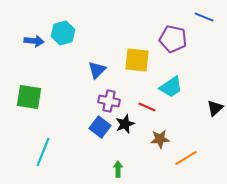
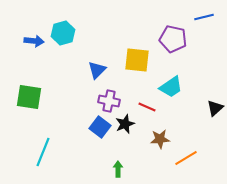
blue line: rotated 36 degrees counterclockwise
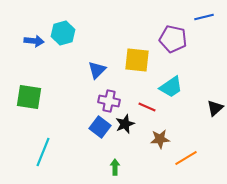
green arrow: moved 3 px left, 2 px up
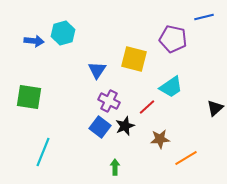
yellow square: moved 3 px left, 1 px up; rotated 8 degrees clockwise
blue triangle: rotated 12 degrees counterclockwise
purple cross: rotated 15 degrees clockwise
red line: rotated 66 degrees counterclockwise
black star: moved 2 px down
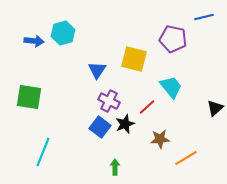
cyan trapezoid: rotated 95 degrees counterclockwise
black star: moved 2 px up
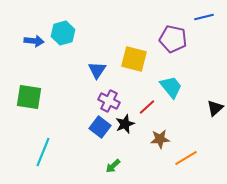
green arrow: moved 2 px left, 1 px up; rotated 133 degrees counterclockwise
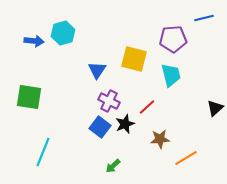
blue line: moved 1 px down
purple pentagon: rotated 16 degrees counterclockwise
cyan trapezoid: moved 12 px up; rotated 25 degrees clockwise
